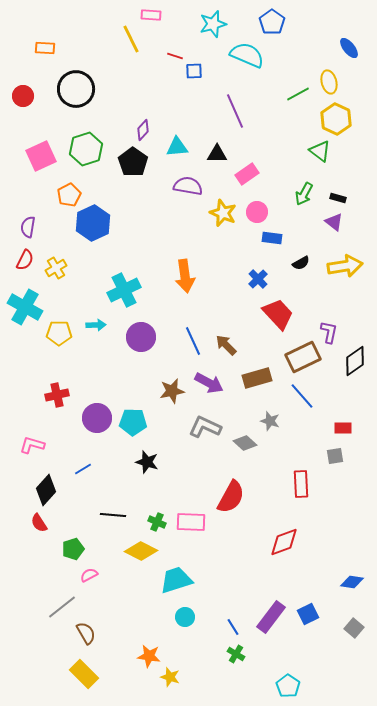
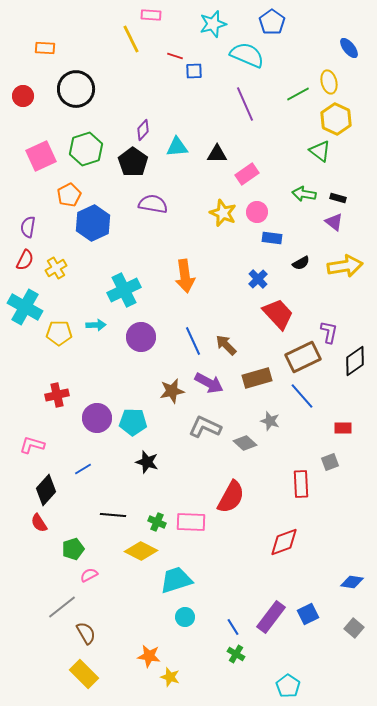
purple line at (235, 111): moved 10 px right, 7 px up
purple semicircle at (188, 186): moved 35 px left, 18 px down
green arrow at (304, 194): rotated 70 degrees clockwise
gray square at (335, 456): moved 5 px left, 6 px down; rotated 12 degrees counterclockwise
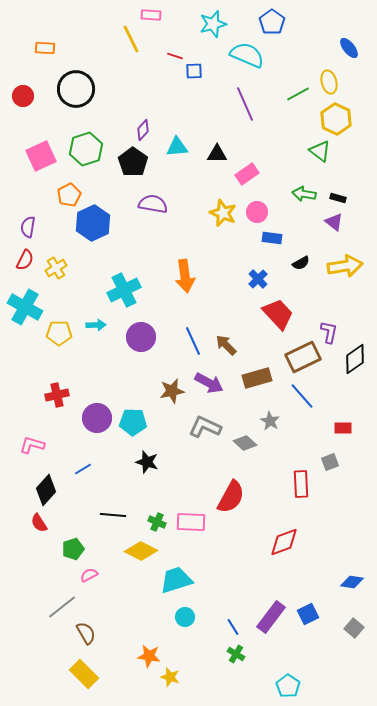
black diamond at (355, 361): moved 2 px up
gray star at (270, 421): rotated 12 degrees clockwise
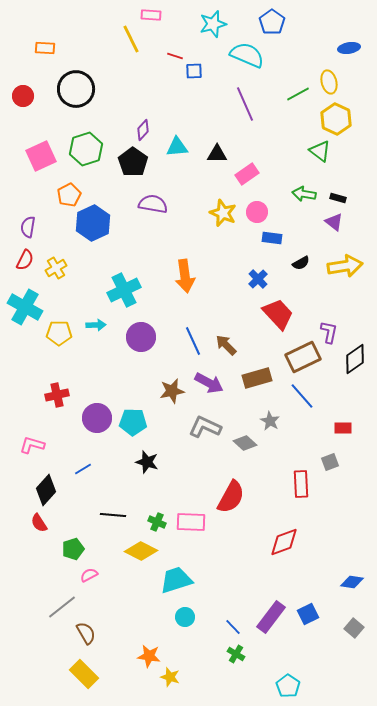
blue ellipse at (349, 48): rotated 60 degrees counterclockwise
blue line at (233, 627): rotated 12 degrees counterclockwise
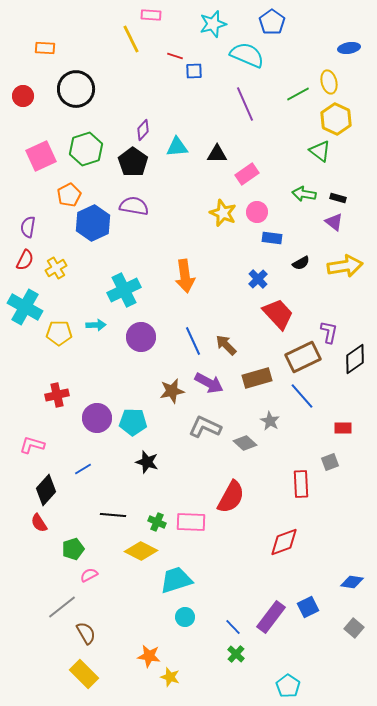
purple semicircle at (153, 204): moved 19 px left, 2 px down
blue square at (308, 614): moved 7 px up
green cross at (236, 654): rotated 12 degrees clockwise
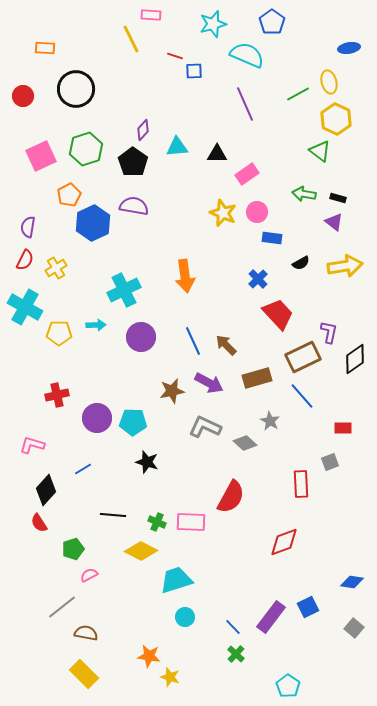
brown semicircle at (86, 633): rotated 50 degrees counterclockwise
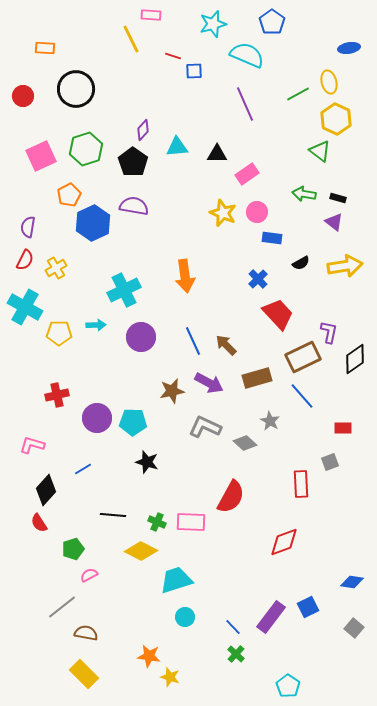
red line at (175, 56): moved 2 px left
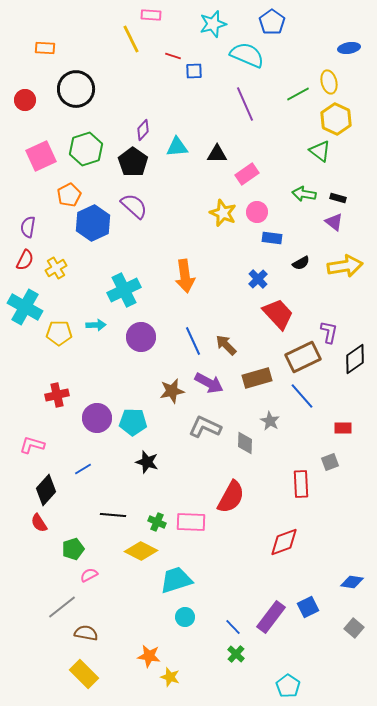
red circle at (23, 96): moved 2 px right, 4 px down
purple semicircle at (134, 206): rotated 32 degrees clockwise
gray diamond at (245, 443): rotated 50 degrees clockwise
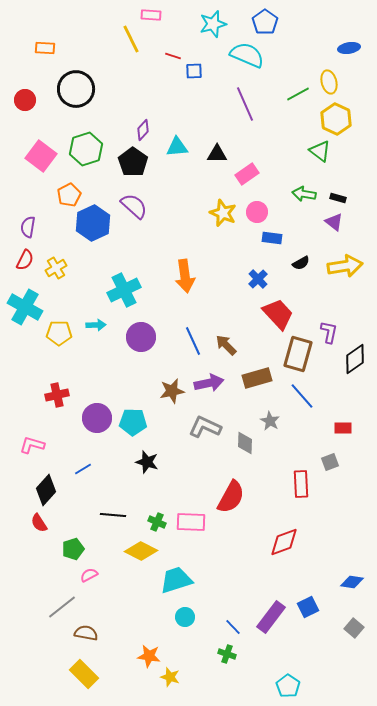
blue pentagon at (272, 22): moved 7 px left
pink square at (41, 156): rotated 28 degrees counterclockwise
brown rectangle at (303, 357): moved 5 px left, 3 px up; rotated 48 degrees counterclockwise
purple arrow at (209, 383): rotated 40 degrees counterclockwise
green cross at (236, 654): moved 9 px left; rotated 24 degrees counterclockwise
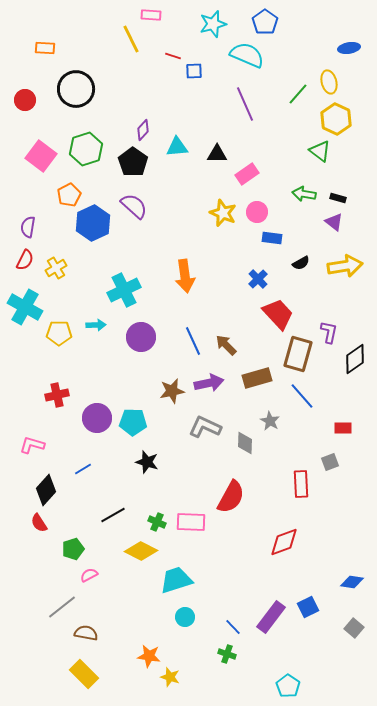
green line at (298, 94): rotated 20 degrees counterclockwise
black line at (113, 515): rotated 35 degrees counterclockwise
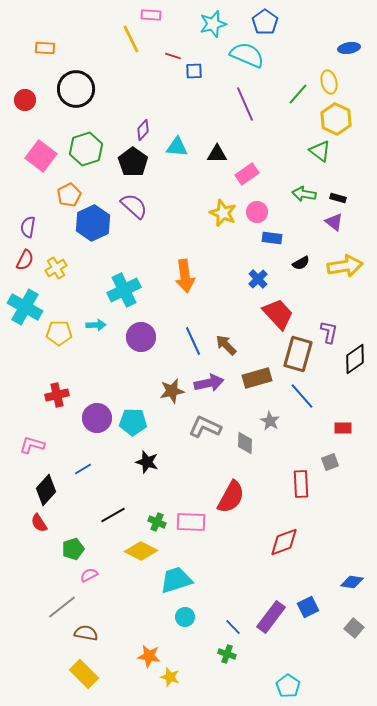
cyan triangle at (177, 147): rotated 10 degrees clockwise
